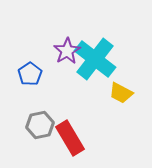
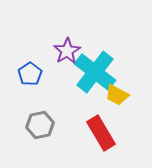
cyan cross: moved 13 px down
yellow trapezoid: moved 4 px left, 2 px down
red rectangle: moved 31 px right, 5 px up
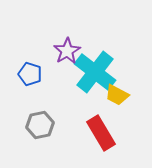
blue pentagon: rotated 20 degrees counterclockwise
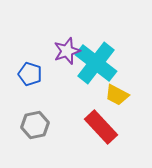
purple star: rotated 12 degrees clockwise
cyan cross: moved 1 px right, 9 px up
gray hexagon: moved 5 px left
red rectangle: moved 6 px up; rotated 12 degrees counterclockwise
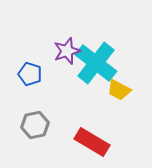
yellow trapezoid: moved 2 px right, 5 px up
red rectangle: moved 9 px left, 15 px down; rotated 16 degrees counterclockwise
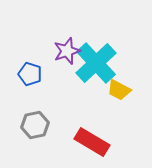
cyan cross: rotated 9 degrees clockwise
